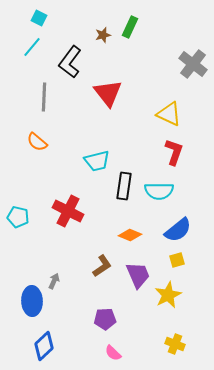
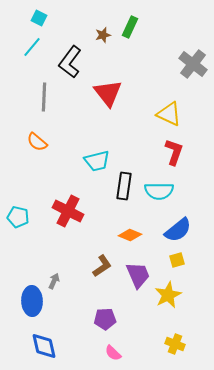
blue diamond: rotated 60 degrees counterclockwise
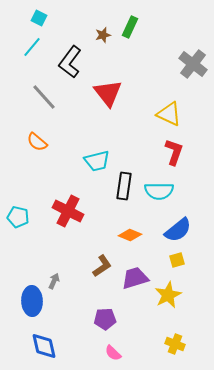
gray line: rotated 44 degrees counterclockwise
purple trapezoid: moved 3 px left, 3 px down; rotated 84 degrees counterclockwise
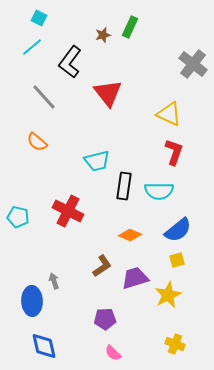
cyan line: rotated 10 degrees clockwise
gray arrow: rotated 42 degrees counterclockwise
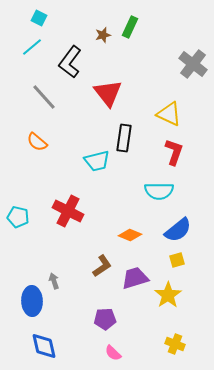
black rectangle: moved 48 px up
yellow star: rotated 8 degrees counterclockwise
